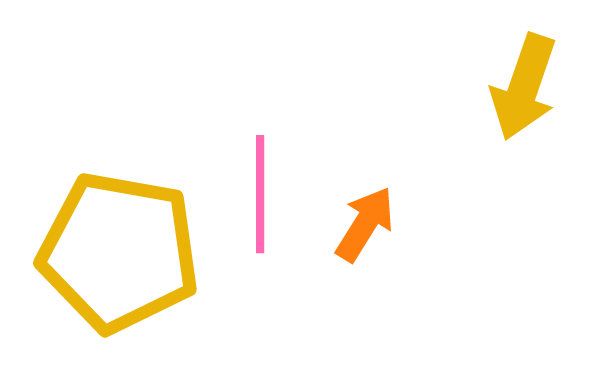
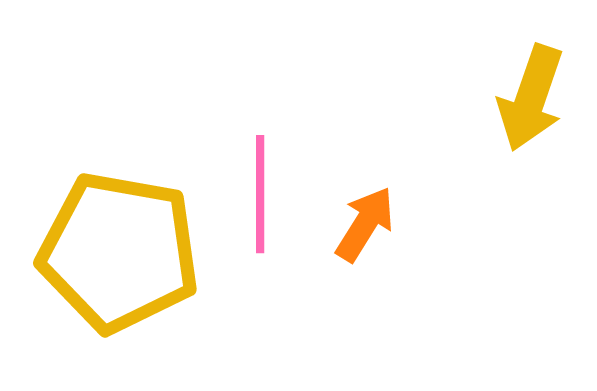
yellow arrow: moved 7 px right, 11 px down
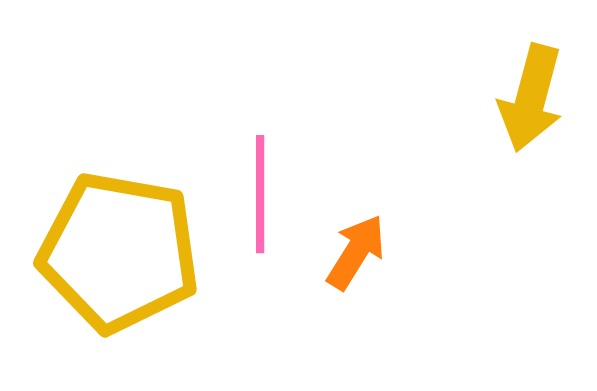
yellow arrow: rotated 4 degrees counterclockwise
orange arrow: moved 9 px left, 28 px down
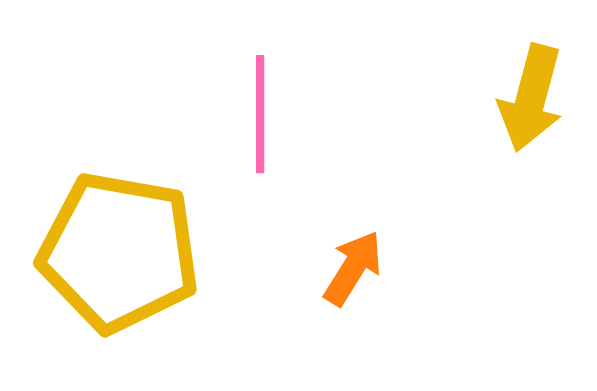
pink line: moved 80 px up
orange arrow: moved 3 px left, 16 px down
